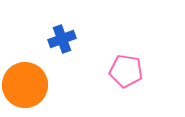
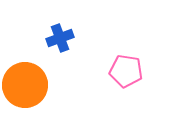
blue cross: moved 2 px left, 1 px up
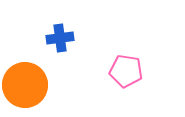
blue cross: rotated 12 degrees clockwise
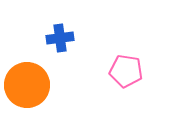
orange circle: moved 2 px right
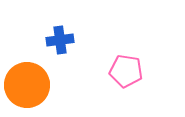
blue cross: moved 2 px down
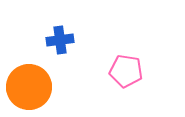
orange circle: moved 2 px right, 2 px down
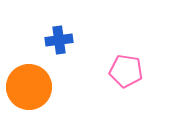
blue cross: moved 1 px left
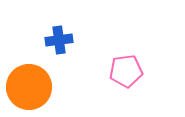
pink pentagon: rotated 16 degrees counterclockwise
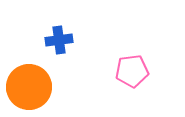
pink pentagon: moved 6 px right
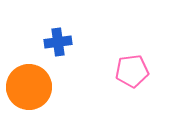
blue cross: moved 1 px left, 2 px down
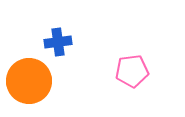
orange circle: moved 6 px up
